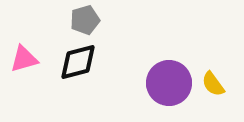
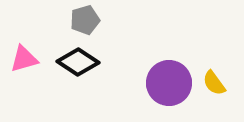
black diamond: rotated 48 degrees clockwise
yellow semicircle: moved 1 px right, 1 px up
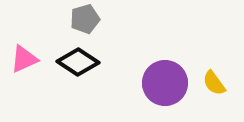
gray pentagon: moved 1 px up
pink triangle: rotated 8 degrees counterclockwise
purple circle: moved 4 px left
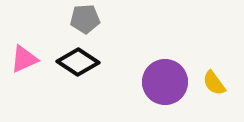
gray pentagon: rotated 12 degrees clockwise
purple circle: moved 1 px up
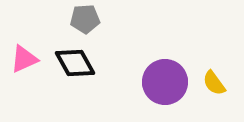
black diamond: moved 3 px left, 1 px down; rotated 27 degrees clockwise
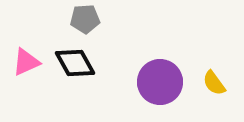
pink triangle: moved 2 px right, 3 px down
purple circle: moved 5 px left
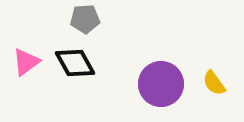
pink triangle: rotated 12 degrees counterclockwise
purple circle: moved 1 px right, 2 px down
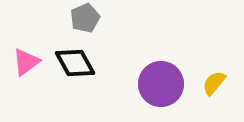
gray pentagon: moved 1 px up; rotated 20 degrees counterclockwise
yellow semicircle: rotated 76 degrees clockwise
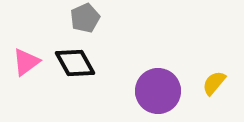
purple circle: moved 3 px left, 7 px down
